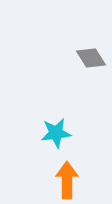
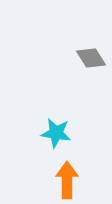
cyan star: rotated 16 degrees clockwise
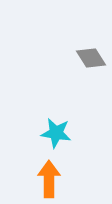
orange arrow: moved 18 px left, 1 px up
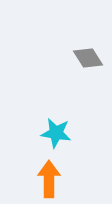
gray diamond: moved 3 px left
